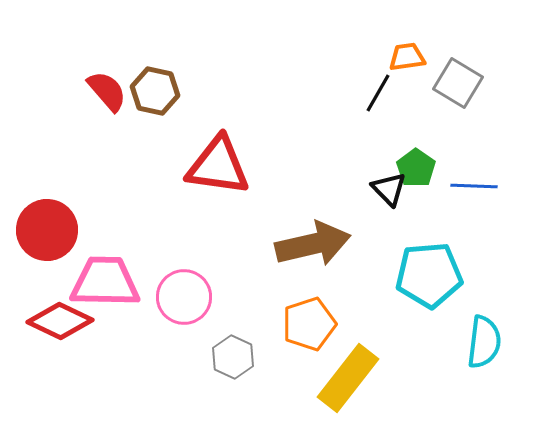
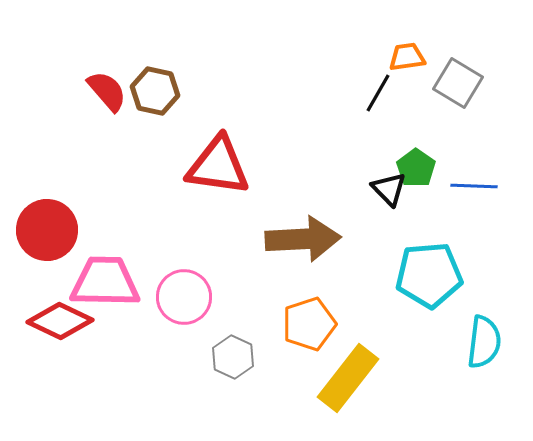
brown arrow: moved 10 px left, 5 px up; rotated 10 degrees clockwise
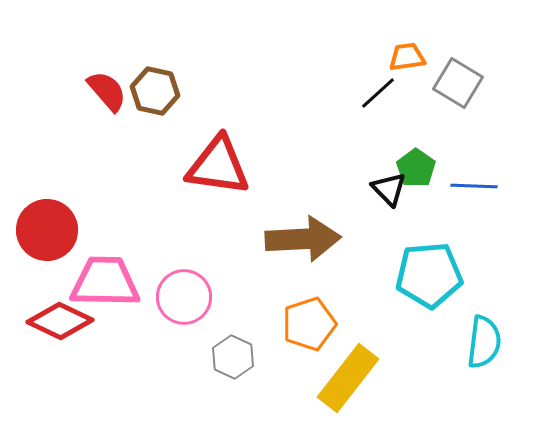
black line: rotated 18 degrees clockwise
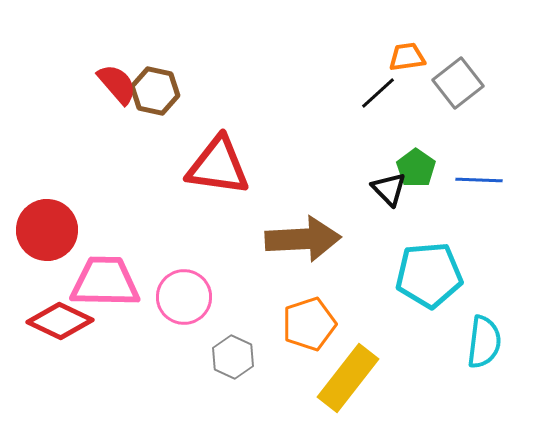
gray square: rotated 21 degrees clockwise
red semicircle: moved 10 px right, 7 px up
blue line: moved 5 px right, 6 px up
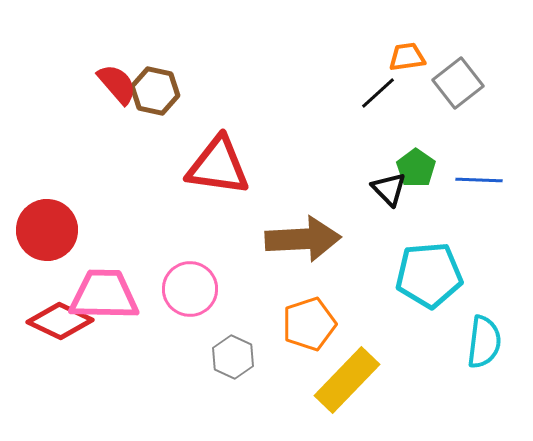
pink trapezoid: moved 1 px left, 13 px down
pink circle: moved 6 px right, 8 px up
yellow rectangle: moved 1 px left, 2 px down; rotated 6 degrees clockwise
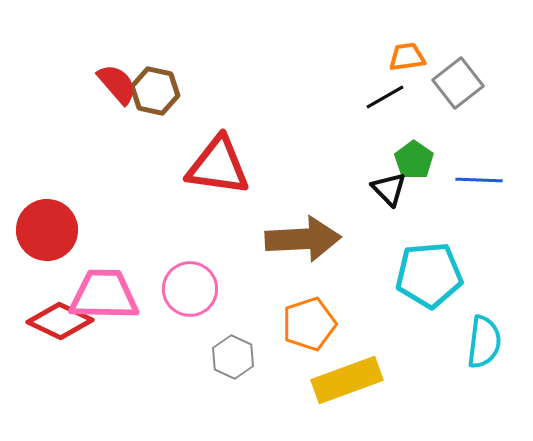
black line: moved 7 px right, 4 px down; rotated 12 degrees clockwise
green pentagon: moved 2 px left, 8 px up
yellow rectangle: rotated 26 degrees clockwise
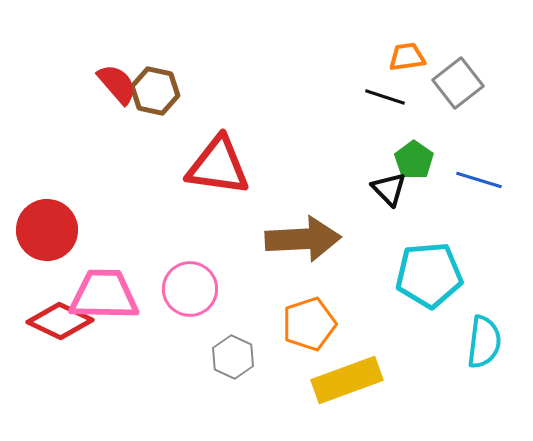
black line: rotated 48 degrees clockwise
blue line: rotated 15 degrees clockwise
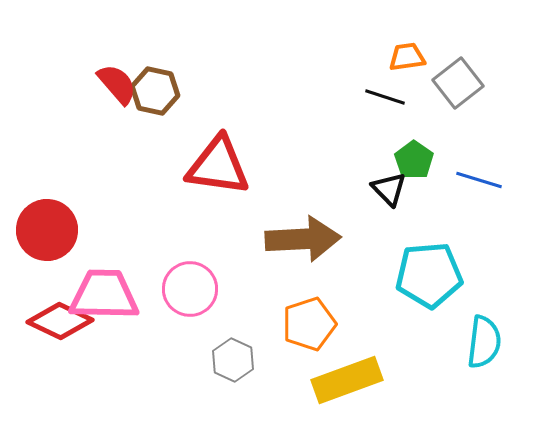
gray hexagon: moved 3 px down
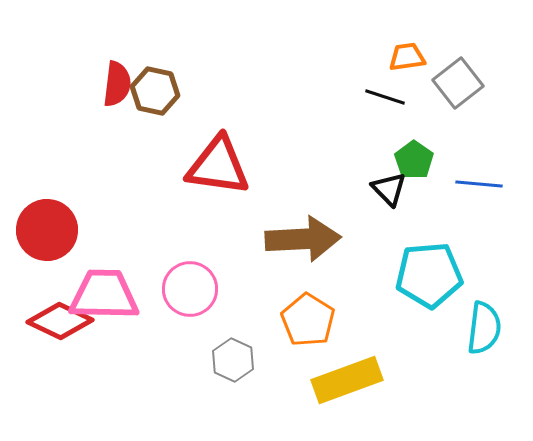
red semicircle: rotated 48 degrees clockwise
blue line: moved 4 px down; rotated 12 degrees counterclockwise
orange pentagon: moved 1 px left, 4 px up; rotated 22 degrees counterclockwise
cyan semicircle: moved 14 px up
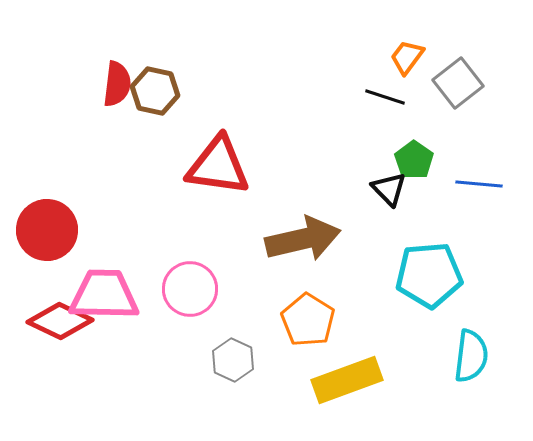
orange trapezoid: rotated 45 degrees counterclockwise
brown arrow: rotated 10 degrees counterclockwise
cyan semicircle: moved 13 px left, 28 px down
